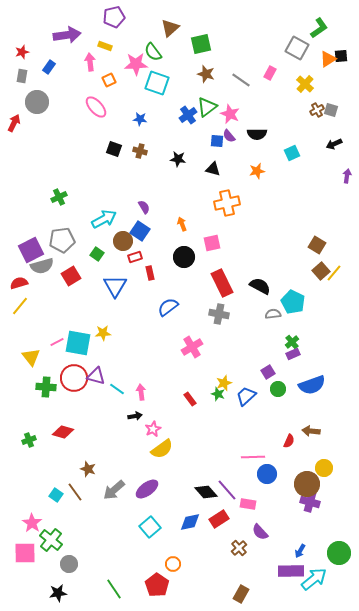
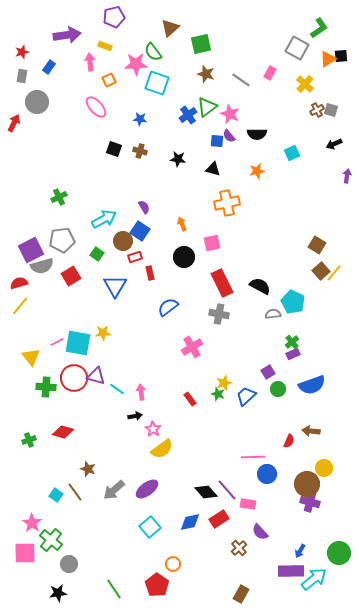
pink star at (153, 429): rotated 14 degrees counterclockwise
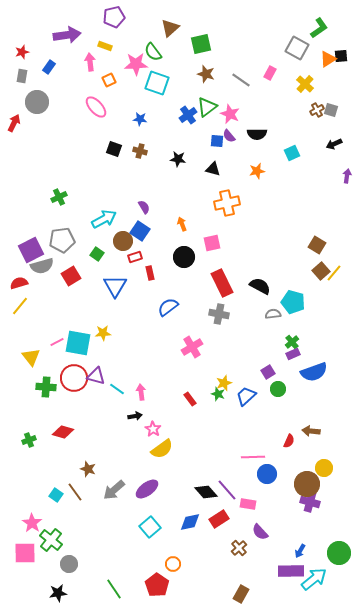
cyan pentagon at (293, 302): rotated 10 degrees counterclockwise
blue semicircle at (312, 385): moved 2 px right, 13 px up
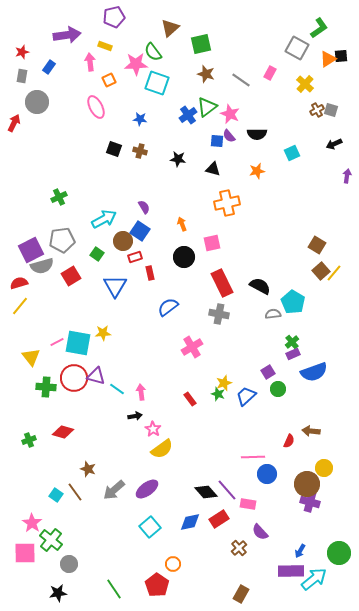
pink ellipse at (96, 107): rotated 15 degrees clockwise
cyan pentagon at (293, 302): rotated 15 degrees clockwise
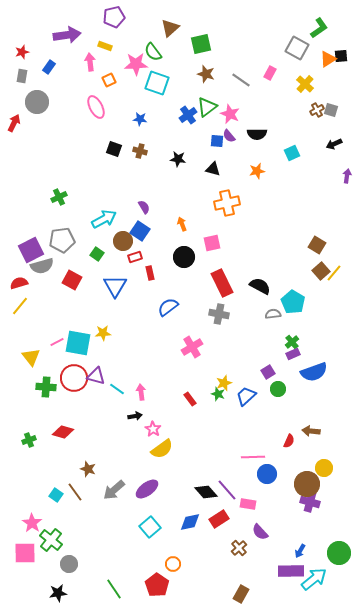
red square at (71, 276): moved 1 px right, 4 px down; rotated 30 degrees counterclockwise
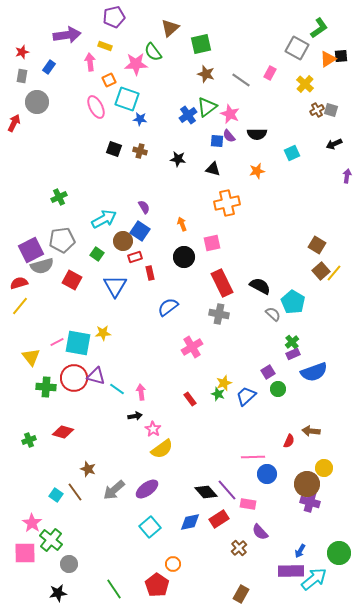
cyan square at (157, 83): moved 30 px left, 16 px down
gray semicircle at (273, 314): rotated 49 degrees clockwise
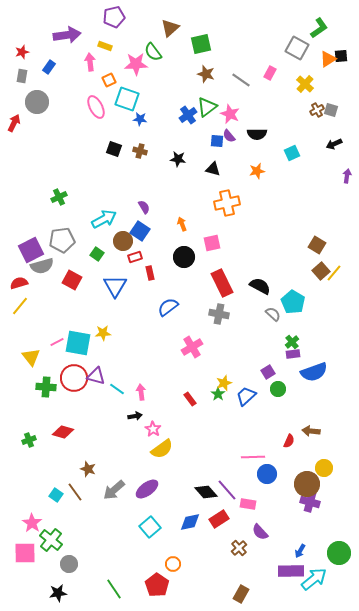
purple rectangle at (293, 354): rotated 16 degrees clockwise
green star at (218, 394): rotated 16 degrees clockwise
